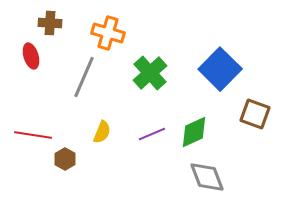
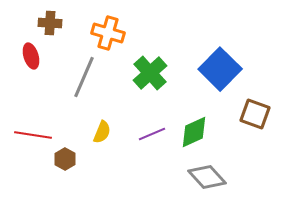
gray diamond: rotated 21 degrees counterclockwise
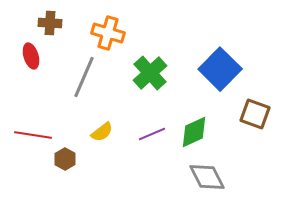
yellow semicircle: rotated 30 degrees clockwise
gray diamond: rotated 15 degrees clockwise
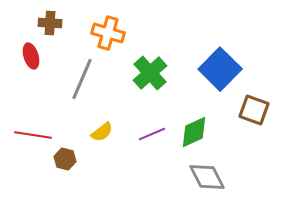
gray line: moved 2 px left, 2 px down
brown square: moved 1 px left, 4 px up
brown hexagon: rotated 15 degrees counterclockwise
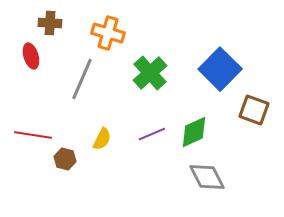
yellow semicircle: moved 7 px down; rotated 25 degrees counterclockwise
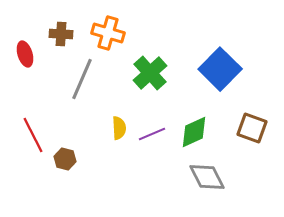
brown cross: moved 11 px right, 11 px down
red ellipse: moved 6 px left, 2 px up
brown square: moved 2 px left, 18 px down
red line: rotated 54 degrees clockwise
yellow semicircle: moved 17 px right, 11 px up; rotated 30 degrees counterclockwise
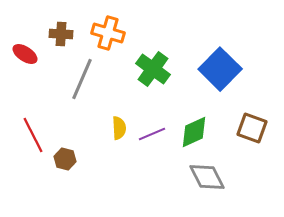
red ellipse: rotated 40 degrees counterclockwise
green cross: moved 3 px right, 4 px up; rotated 12 degrees counterclockwise
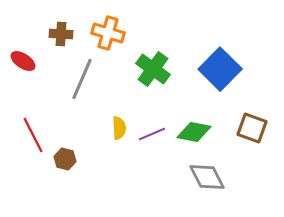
red ellipse: moved 2 px left, 7 px down
green diamond: rotated 36 degrees clockwise
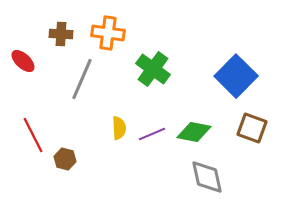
orange cross: rotated 8 degrees counterclockwise
red ellipse: rotated 10 degrees clockwise
blue square: moved 16 px right, 7 px down
gray diamond: rotated 15 degrees clockwise
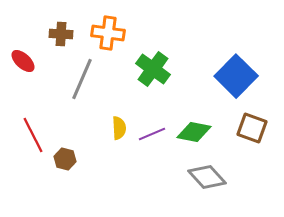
gray diamond: rotated 30 degrees counterclockwise
